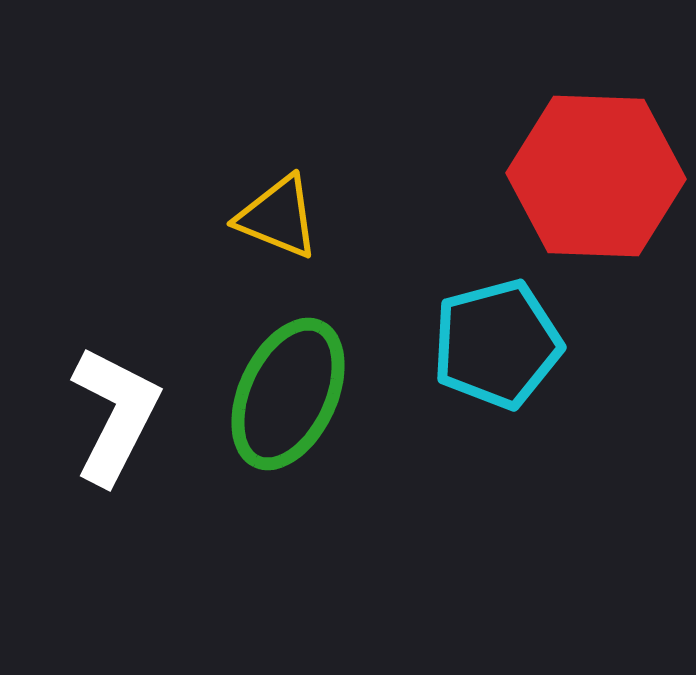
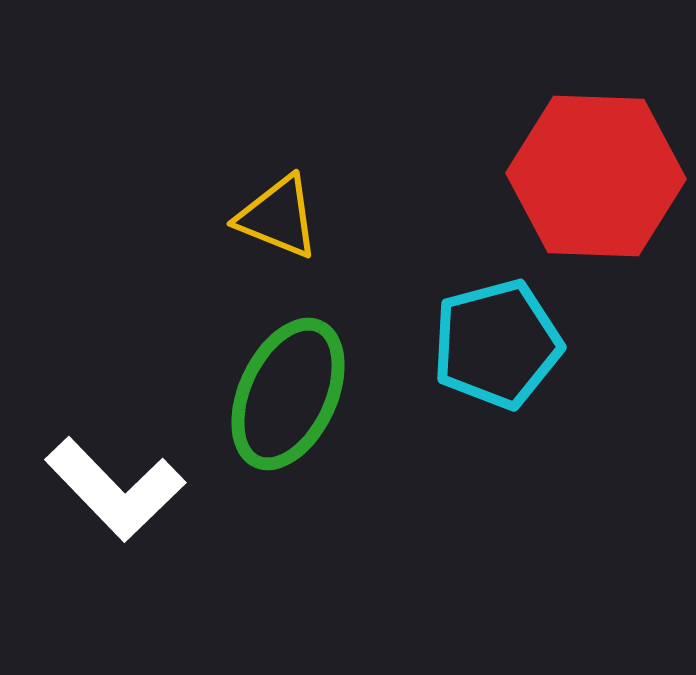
white L-shape: moved 74 px down; rotated 109 degrees clockwise
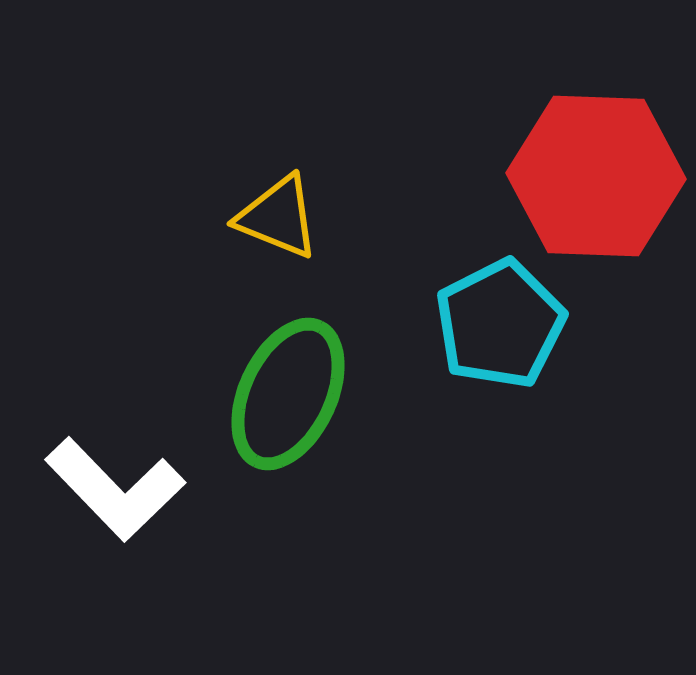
cyan pentagon: moved 3 px right, 20 px up; rotated 12 degrees counterclockwise
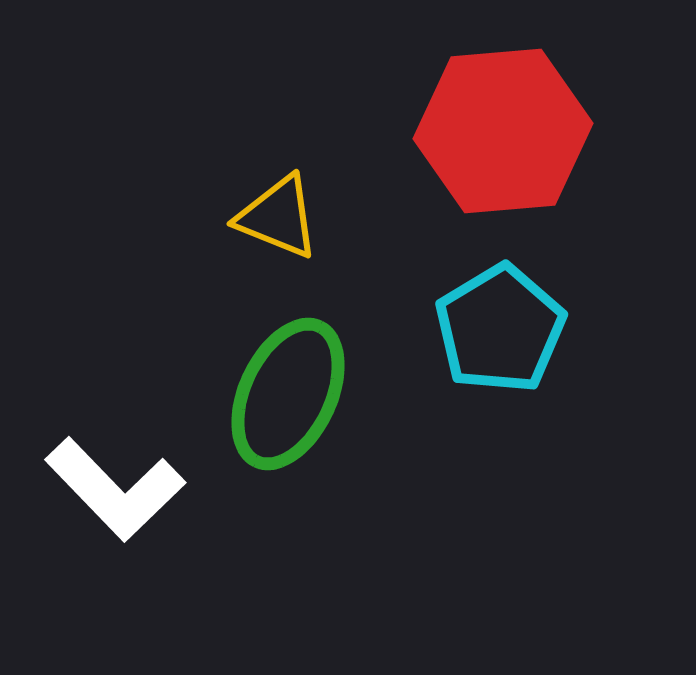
red hexagon: moved 93 px left, 45 px up; rotated 7 degrees counterclockwise
cyan pentagon: moved 5 px down; rotated 4 degrees counterclockwise
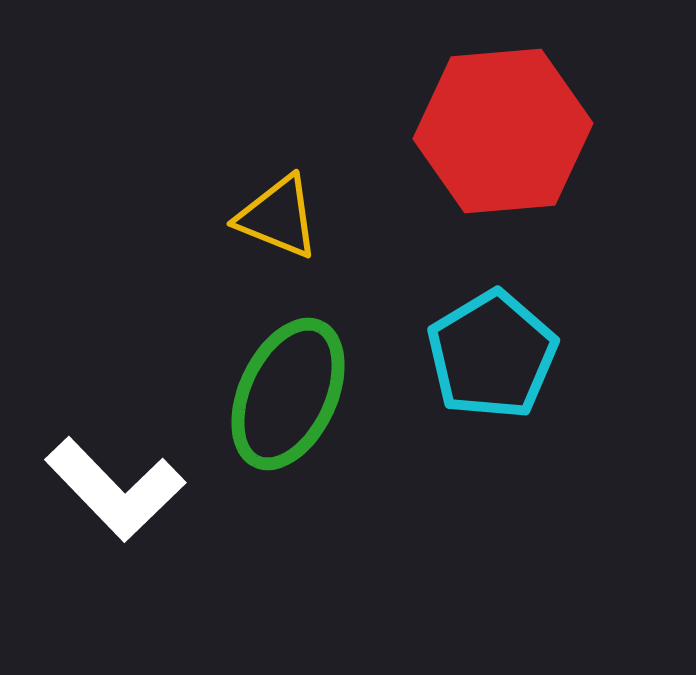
cyan pentagon: moved 8 px left, 26 px down
